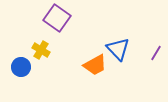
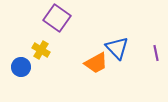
blue triangle: moved 1 px left, 1 px up
purple line: rotated 42 degrees counterclockwise
orange trapezoid: moved 1 px right, 2 px up
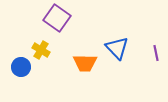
orange trapezoid: moved 11 px left; rotated 30 degrees clockwise
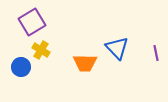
purple square: moved 25 px left, 4 px down; rotated 24 degrees clockwise
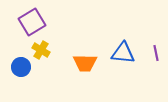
blue triangle: moved 6 px right, 5 px down; rotated 40 degrees counterclockwise
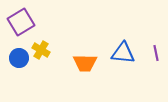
purple square: moved 11 px left
blue circle: moved 2 px left, 9 px up
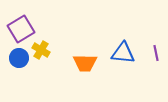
purple square: moved 7 px down
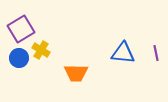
orange trapezoid: moved 9 px left, 10 px down
